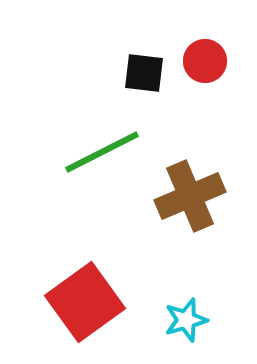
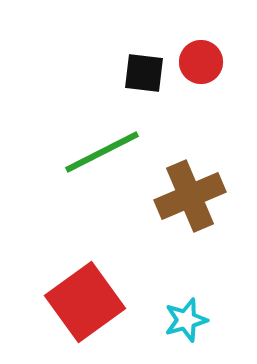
red circle: moved 4 px left, 1 px down
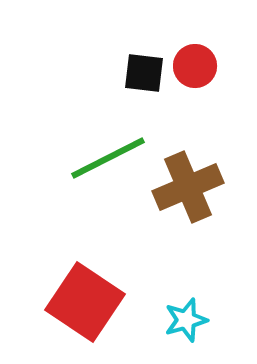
red circle: moved 6 px left, 4 px down
green line: moved 6 px right, 6 px down
brown cross: moved 2 px left, 9 px up
red square: rotated 20 degrees counterclockwise
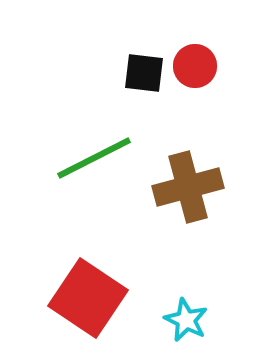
green line: moved 14 px left
brown cross: rotated 8 degrees clockwise
red square: moved 3 px right, 4 px up
cyan star: rotated 30 degrees counterclockwise
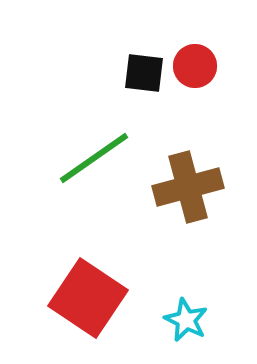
green line: rotated 8 degrees counterclockwise
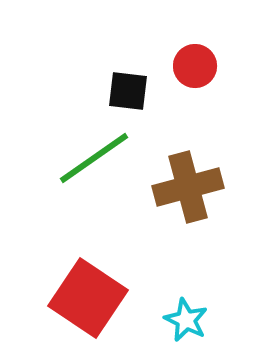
black square: moved 16 px left, 18 px down
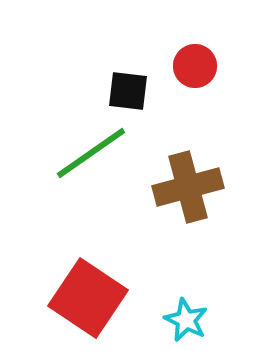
green line: moved 3 px left, 5 px up
